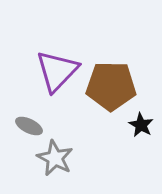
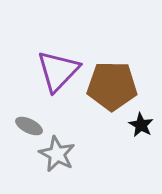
purple triangle: moved 1 px right
brown pentagon: moved 1 px right
gray star: moved 2 px right, 4 px up
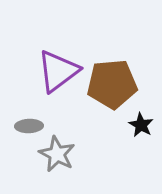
purple triangle: rotated 9 degrees clockwise
brown pentagon: moved 2 px up; rotated 6 degrees counterclockwise
gray ellipse: rotated 28 degrees counterclockwise
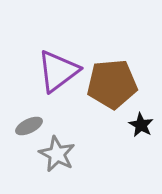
gray ellipse: rotated 24 degrees counterclockwise
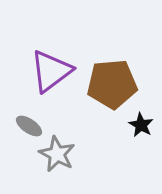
purple triangle: moved 7 px left
gray ellipse: rotated 60 degrees clockwise
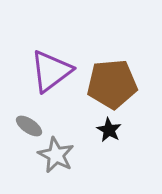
black star: moved 32 px left, 5 px down
gray star: moved 1 px left, 1 px down
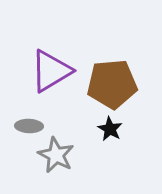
purple triangle: rotated 6 degrees clockwise
gray ellipse: rotated 32 degrees counterclockwise
black star: moved 1 px right, 1 px up
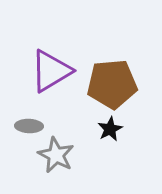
black star: rotated 15 degrees clockwise
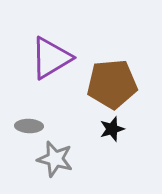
purple triangle: moved 13 px up
black star: moved 2 px right; rotated 10 degrees clockwise
gray star: moved 1 px left, 4 px down; rotated 12 degrees counterclockwise
